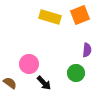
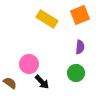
yellow rectangle: moved 3 px left, 2 px down; rotated 15 degrees clockwise
purple semicircle: moved 7 px left, 3 px up
black arrow: moved 2 px left, 1 px up
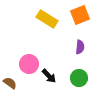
green circle: moved 3 px right, 5 px down
black arrow: moved 7 px right, 6 px up
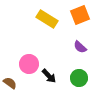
purple semicircle: rotated 128 degrees clockwise
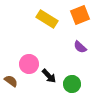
green circle: moved 7 px left, 6 px down
brown semicircle: moved 1 px right, 2 px up
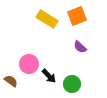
orange square: moved 3 px left, 1 px down
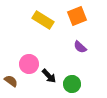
yellow rectangle: moved 4 px left, 1 px down
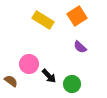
orange square: rotated 12 degrees counterclockwise
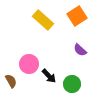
yellow rectangle: rotated 10 degrees clockwise
purple semicircle: moved 3 px down
brown semicircle: rotated 24 degrees clockwise
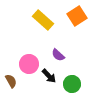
purple semicircle: moved 22 px left, 5 px down
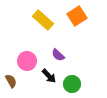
pink circle: moved 2 px left, 3 px up
